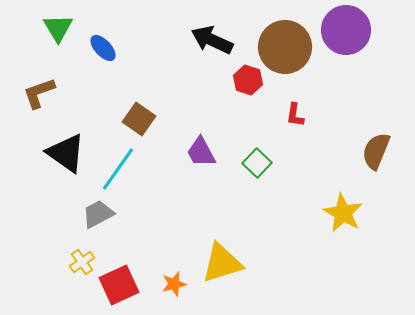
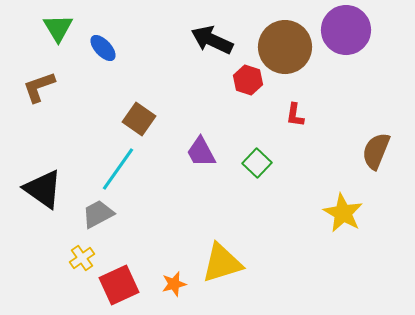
brown L-shape: moved 6 px up
black triangle: moved 23 px left, 36 px down
yellow cross: moved 4 px up
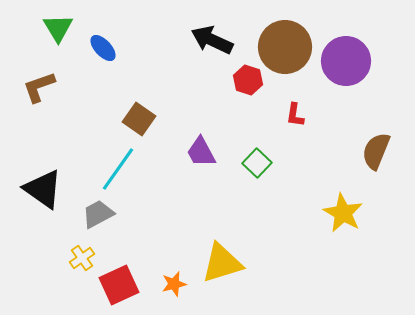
purple circle: moved 31 px down
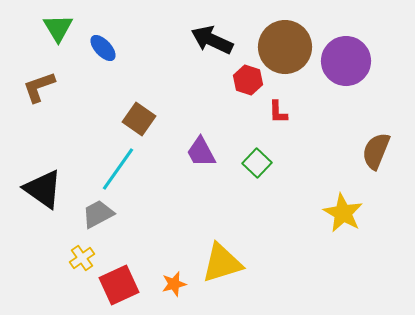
red L-shape: moved 17 px left, 3 px up; rotated 10 degrees counterclockwise
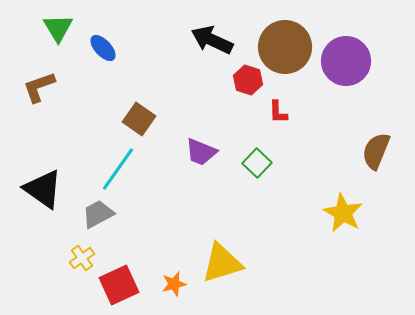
purple trapezoid: rotated 40 degrees counterclockwise
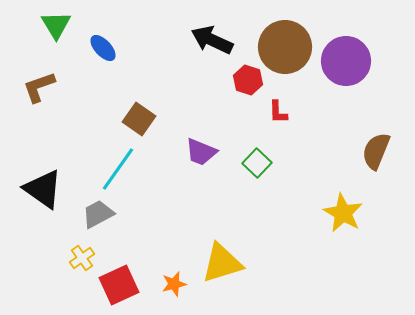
green triangle: moved 2 px left, 3 px up
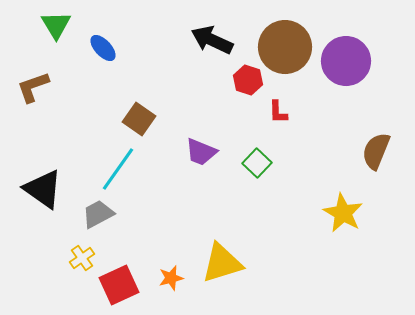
brown L-shape: moved 6 px left
orange star: moved 3 px left, 6 px up
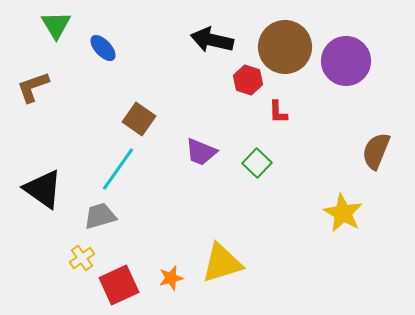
black arrow: rotated 12 degrees counterclockwise
gray trapezoid: moved 2 px right, 2 px down; rotated 12 degrees clockwise
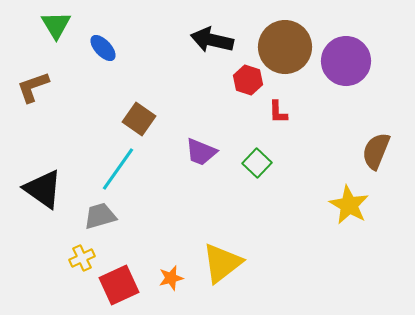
yellow star: moved 6 px right, 8 px up
yellow cross: rotated 10 degrees clockwise
yellow triangle: rotated 21 degrees counterclockwise
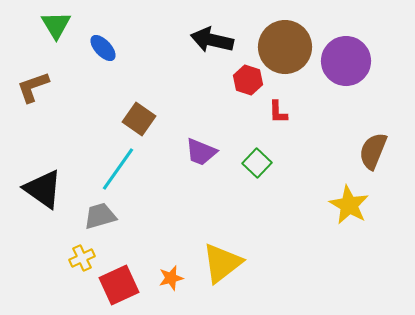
brown semicircle: moved 3 px left
